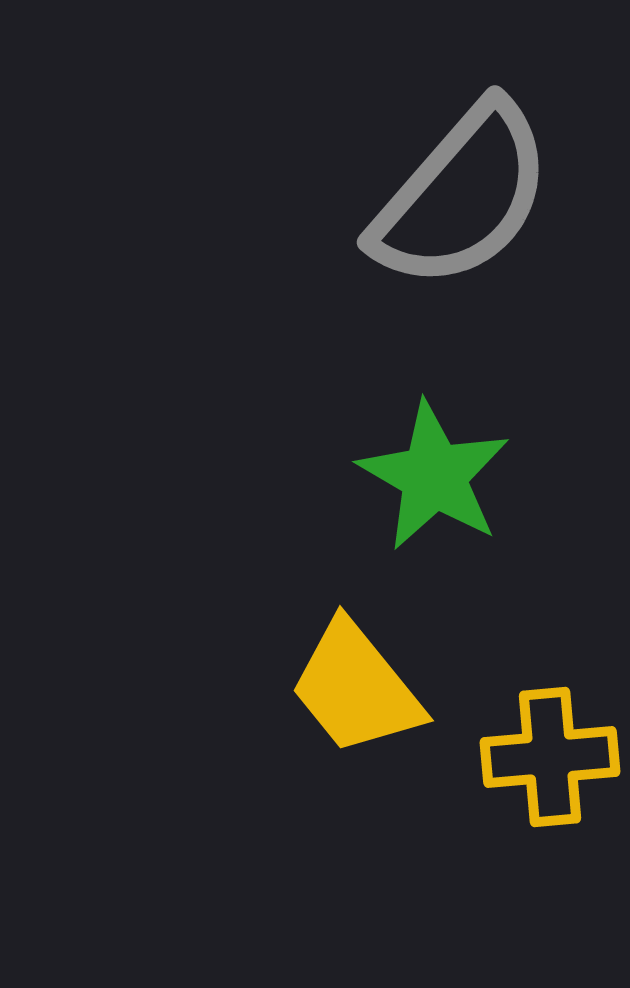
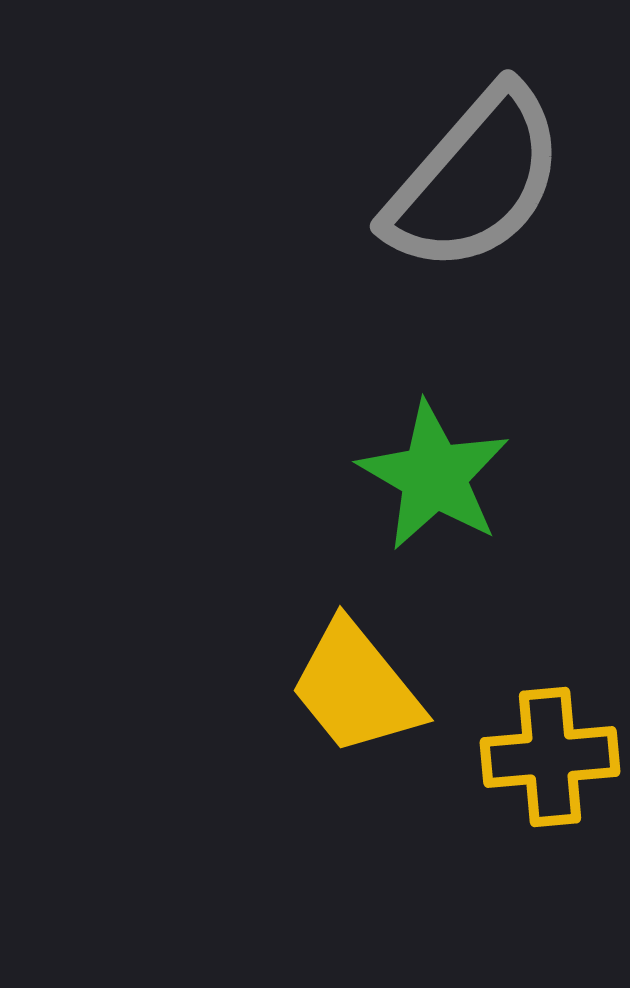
gray semicircle: moved 13 px right, 16 px up
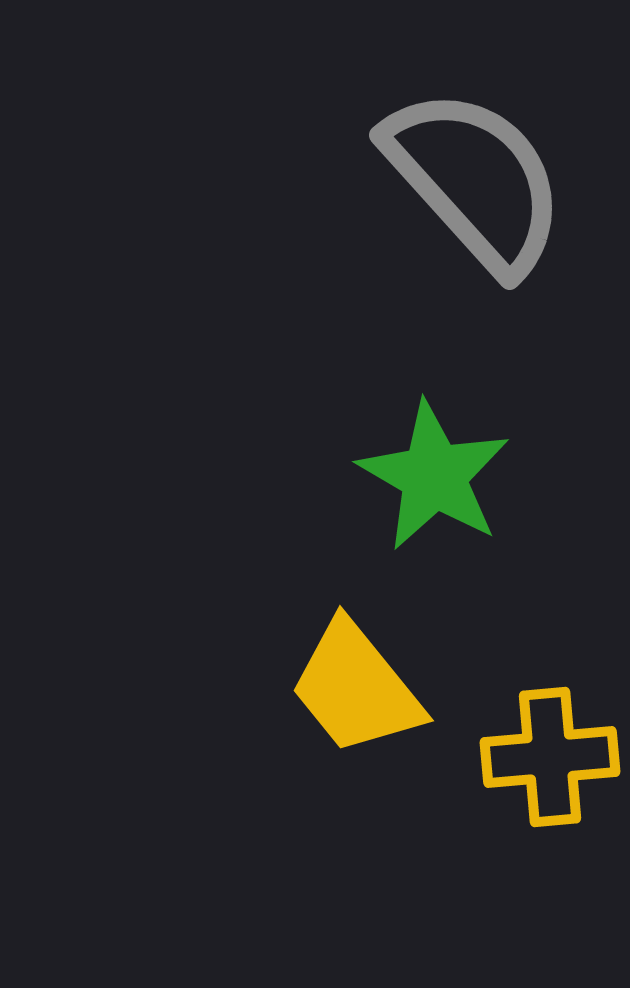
gray semicircle: rotated 83 degrees counterclockwise
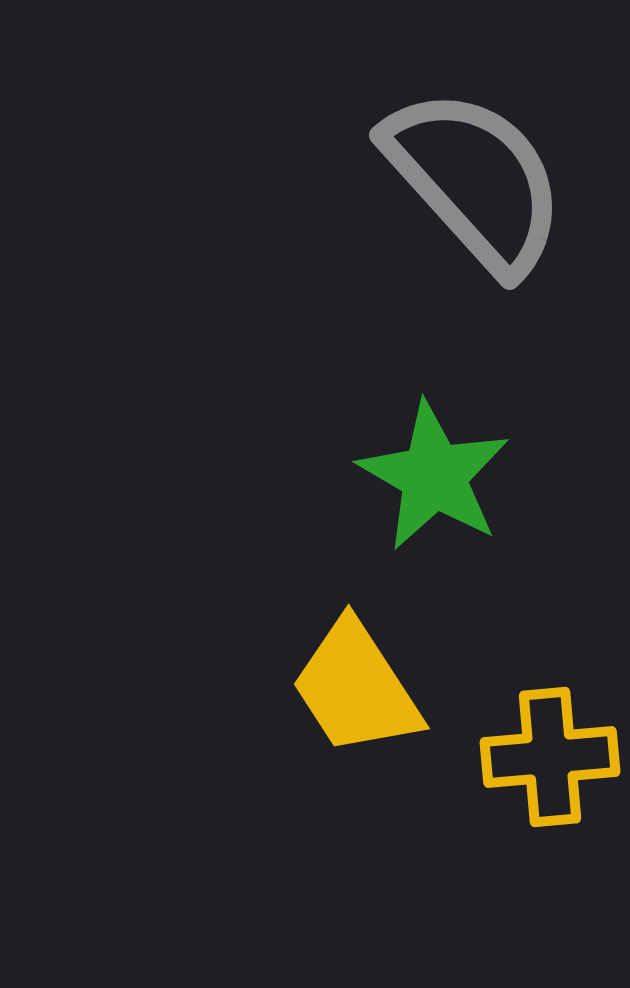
yellow trapezoid: rotated 6 degrees clockwise
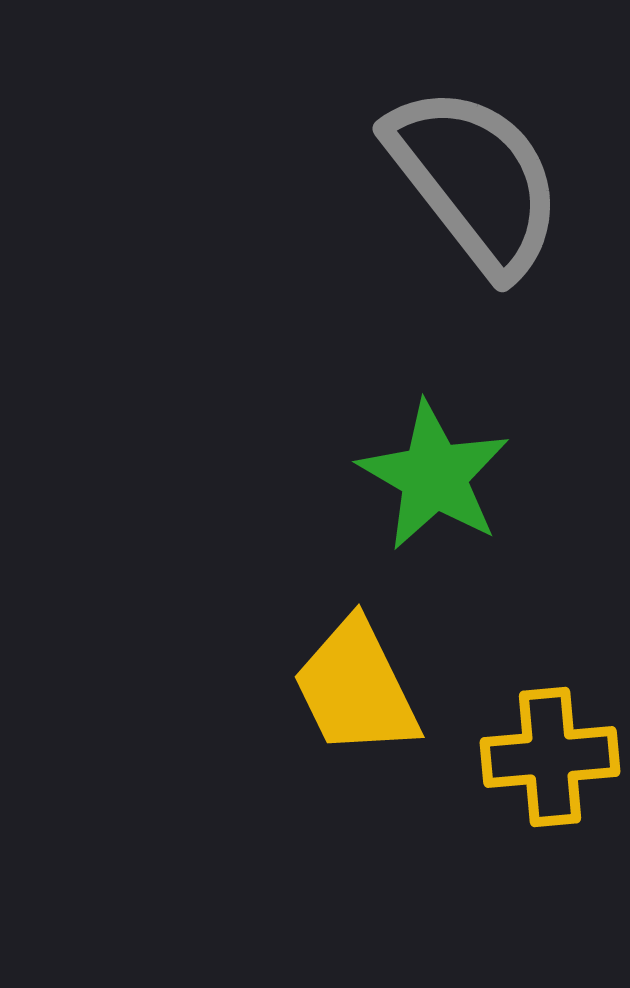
gray semicircle: rotated 4 degrees clockwise
yellow trapezoid: rotated 7 degrees clockwise
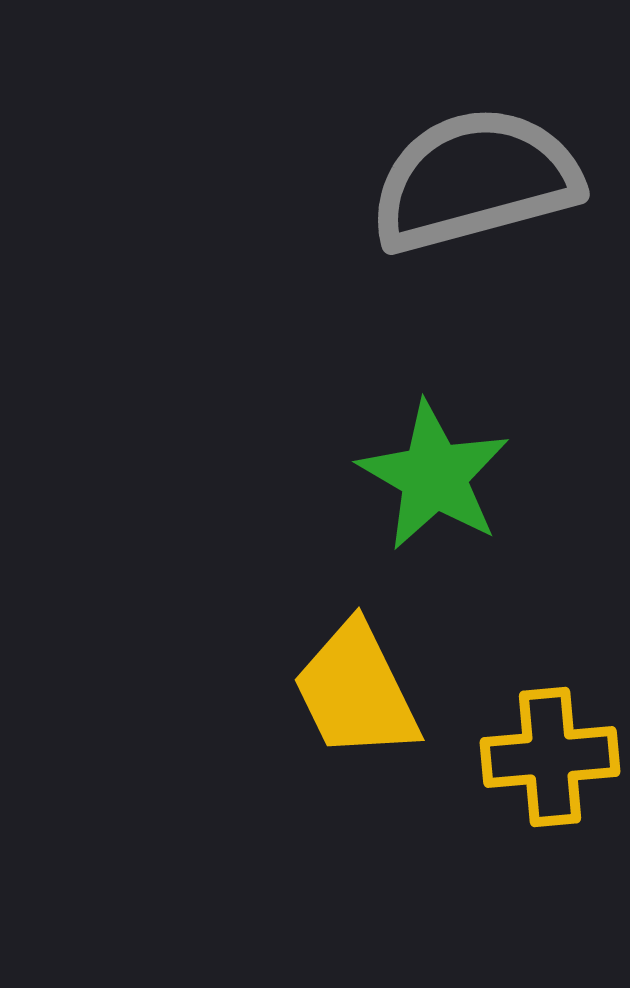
gray semicircle: rotated 67 degrees counterclockwise
yellow trapezoid: moved 3 px down
